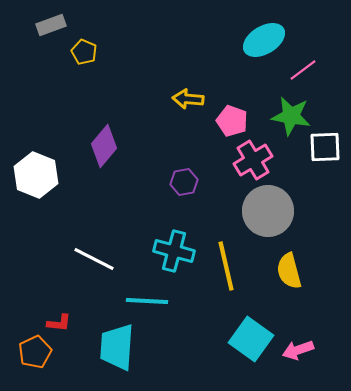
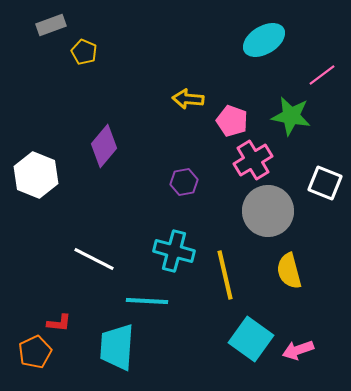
pink line: moved 19 px right, 5 px down
white square: moved 36 px down; rotated 24 degrees clockwise
yellow line: moved 1 px left, 9 px down
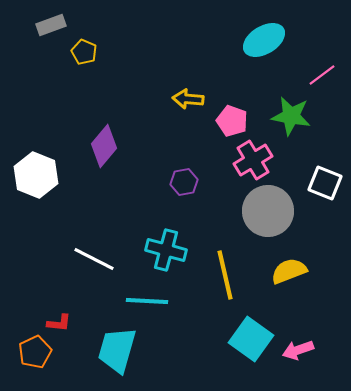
cyan cross: moved 8 px left, 1 px up
yellow semicircle: rotated 84 degrees clockwise
cyan trapezoid: moved 3 px down; rotated 12 degrees clockwise
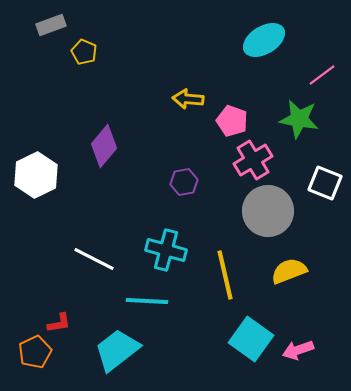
green star: moved 8 px right, 3 px down
white hexagon: rotated 12 degrees clockwise
red L-shape: rotated 15 degrees counterclockwise
cyan trapezoid: rotated 36 degrees clockwise
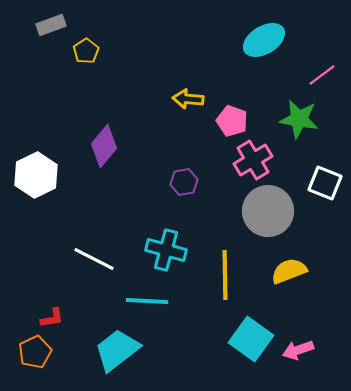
yellow pentagon: moved 2 px right, 1 px up; rotated 15 degrees clockwise
yellow line: rotated 12 degrees clockwise
red L-shape: moved 7 px left, 5 px up
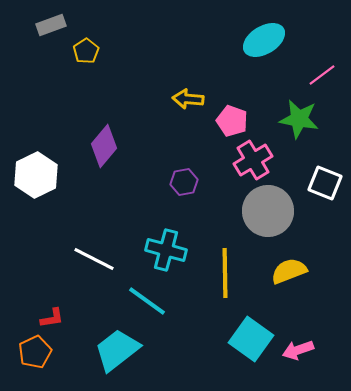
yellow line: moved 2 px up
cyan line: rotated 33 degrees clockwise
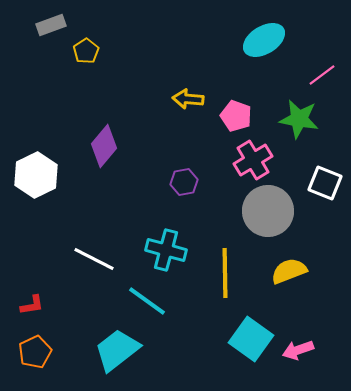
pink pentagon: moved 4 px right, 5 px up
red L-shape: moved 20 px left, 13 px up
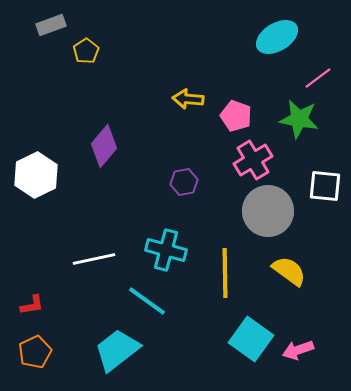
cyan ellipse: moved 13 px right, 3 px up
pink line: moved 4 px left, 3 px down
white square: moved 3 px down; rotated 16 degrees counterclockwise
white line: rotated 39 degrees counterclockwise
yellow semicircle: rotated 57 degrees clockwise
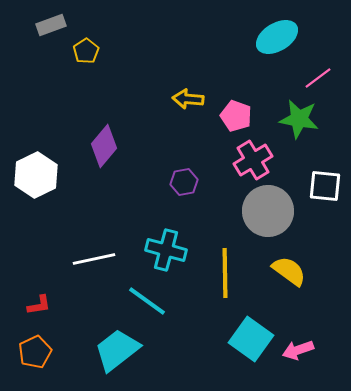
red L-shape: moved 7 px right
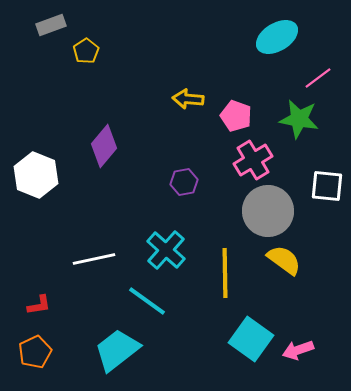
white hexagon: rotated 12 degrees counterclockwise
white square: moved 2 px right
cyan cross: rotated 27 degrees clockwise
yellow semicircle: moved 5 px left, 11 px up
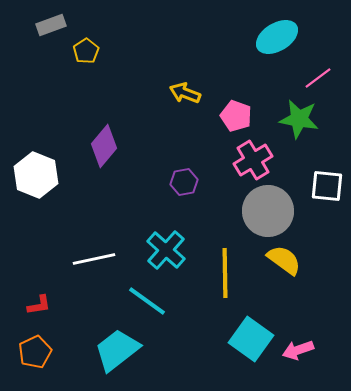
yellow arrow: moved 3 px left, 6 px up; rotated 16 degrees clockwise
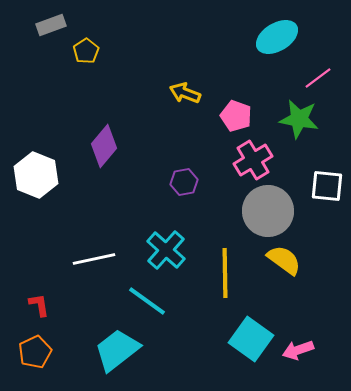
red L-shape: rotated 90 degrees counterclockwise
